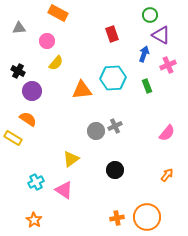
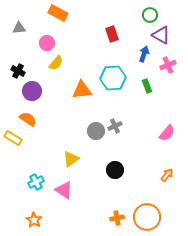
pink circle: moved 2 px down
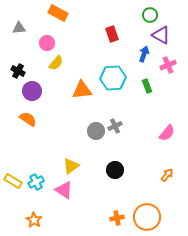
yellow rectangle: moved 43 px down
yellow triangle: moved 7 px down
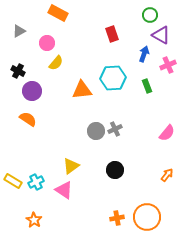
gray triangle: moved 3 px down; rotated 24 degrees counterclockwise
gray cross: moved 3 px down
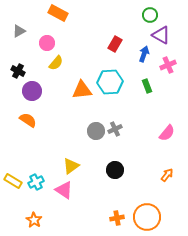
red rectangle: moved 3 px right, 10 px down; rotated 49 degrees clockwise
cyan hexagon: moved 3 px left, 4 px down
orange semicircle: moved 1 px down
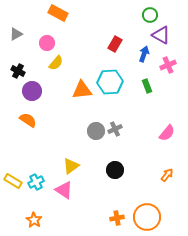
gray triangle: moved 3 px left, 3 px down
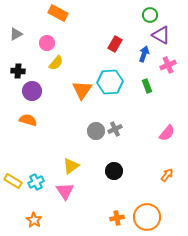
black cross: rotated 24 degrees counterclockwise
orange triangle: rotated 50 degrees counterclockwise
orange semicircle: rotated 18 degrees counterclockwise
black circle: moved 1 px left, 1 px down
pink triangle: moved 1 px right, 1 px down; rotated 24 degrees clockwise
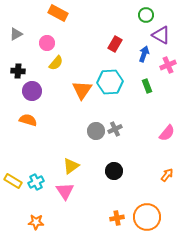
green circle: moved 4 px left
orange star: moved 2 px right, 2 px down; rotated 28 degrees counterclockwise
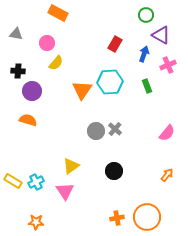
gray triangle: rotated 40 degrees clockwise
gray cross: rotated 24 degrees counterclockwise
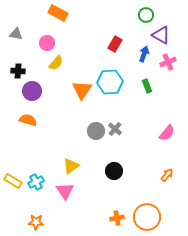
pink cross: moved 3 px up
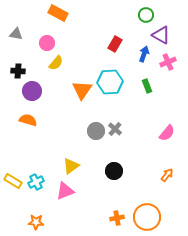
pink triangle: rotated 42 degrees clockwise
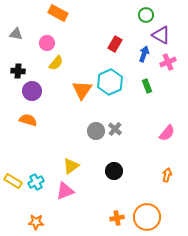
cyan hexagon: rotated 20 degrees counterclockwise
orange arrow: rotated 24 degrees counterclockwise
